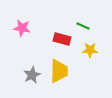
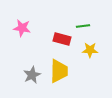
green line: rotated 32 degrees counterclockwise
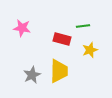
yellow star: rotated 21 degrees counterclockwise
